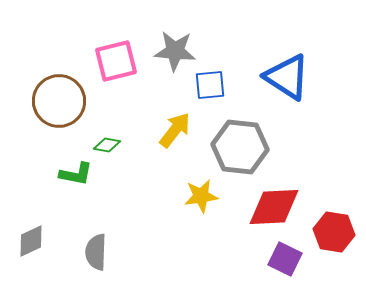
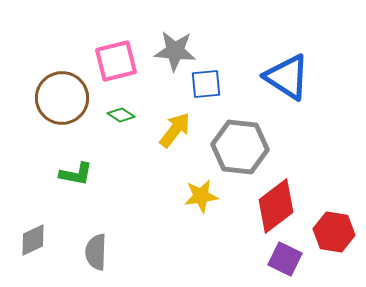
blue square: moved 4 px left, 1 px up
brown circle: moved 3 px right, 3 px up
green diamond: moved 14 px right, 30 px up; rotated 24 degrees clockwise
red diamond: moved 2 px right, 1 px up; rotated 34 degrees counterclockwise
gray diamond: moved 2 px right, 1 px up
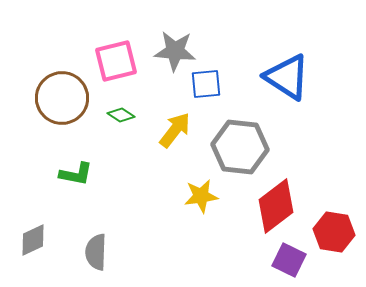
purple square: moved 4 px right, 1 px down
